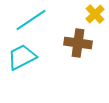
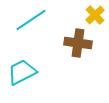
yellow cross: moved 1 px down
cyan trapezoid: moved 15 px down
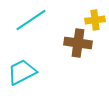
yellow cross: moved 5 px down; rotated 36 degrees clockwise
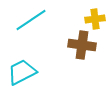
yellow cross: moved 1 px up
brown cross: moved 4 px right, 2 px down
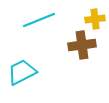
cyan line: moved 8 px right; rotated 12 degrees clockwise
brown cross: rotated 16 degrees counterclockwise
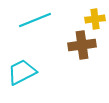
cyan line: moved 4 px left
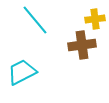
cyan line: rotated 72 degrees clockwise
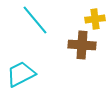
brown cross: rotated 12 degrees clockwise
cyan trapezoid: moved 1 px left, 2 px down
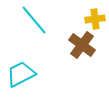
cyan line: moved 1 px left
brown cross: rotated 32 degrees clockwise
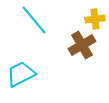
brown cross: rotated 24 degrees clockwise
